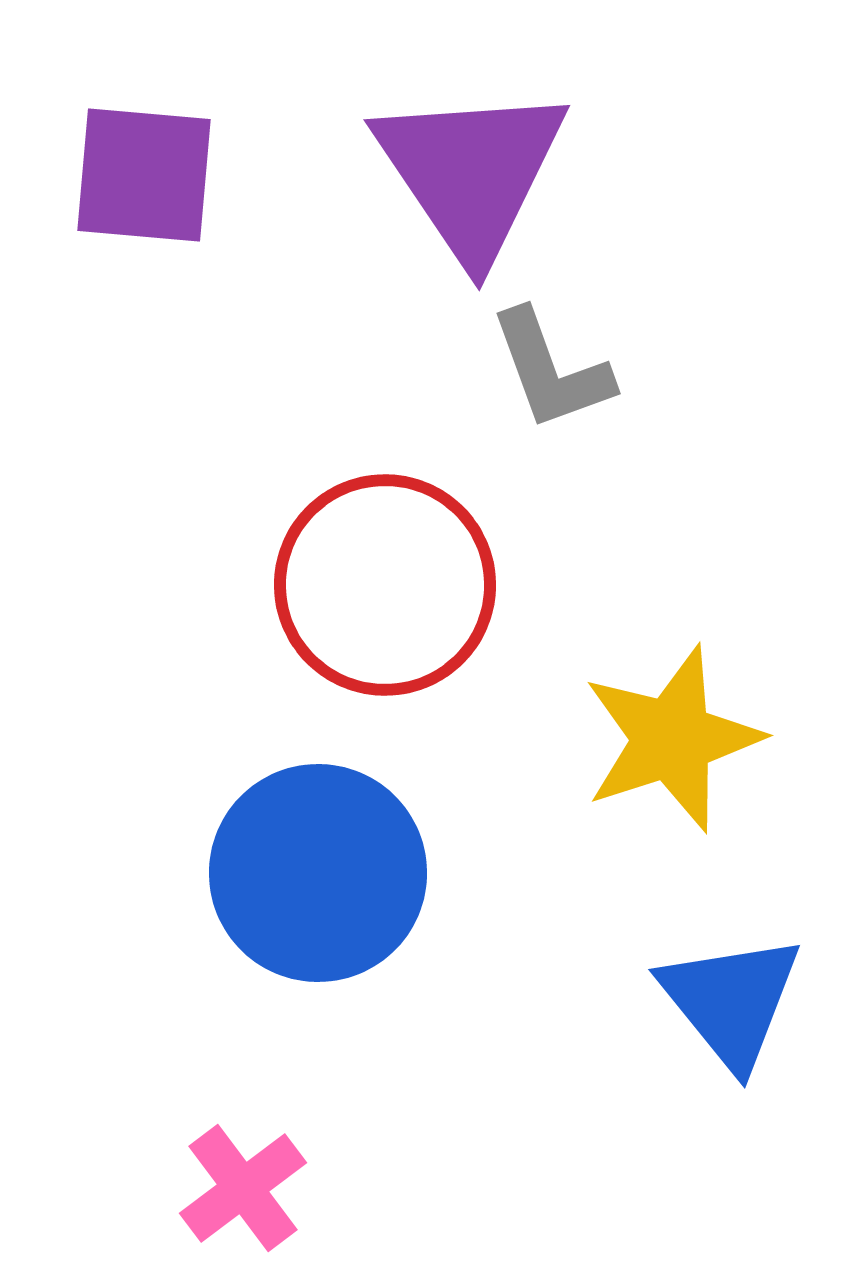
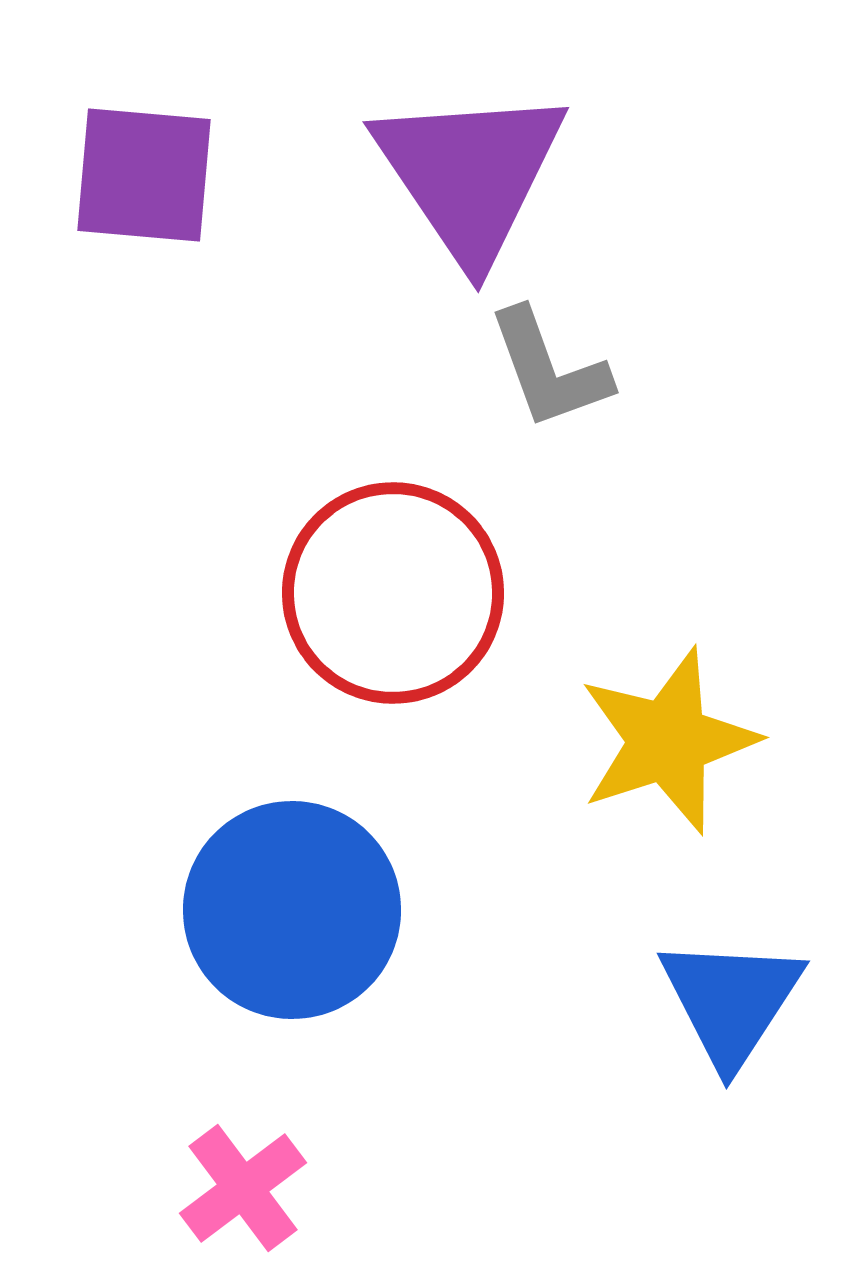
purple triangle: moved 1 px left, 2 px down
gray L-shape: moved 2 px left, 1 px up
red circle: moved 8 px right, 8 px down
yellow star: moved 4 px left, 2 px down
blue circle: moved 26 px left, 37 px down
blue triangle: rotated 12 degrees clockwise
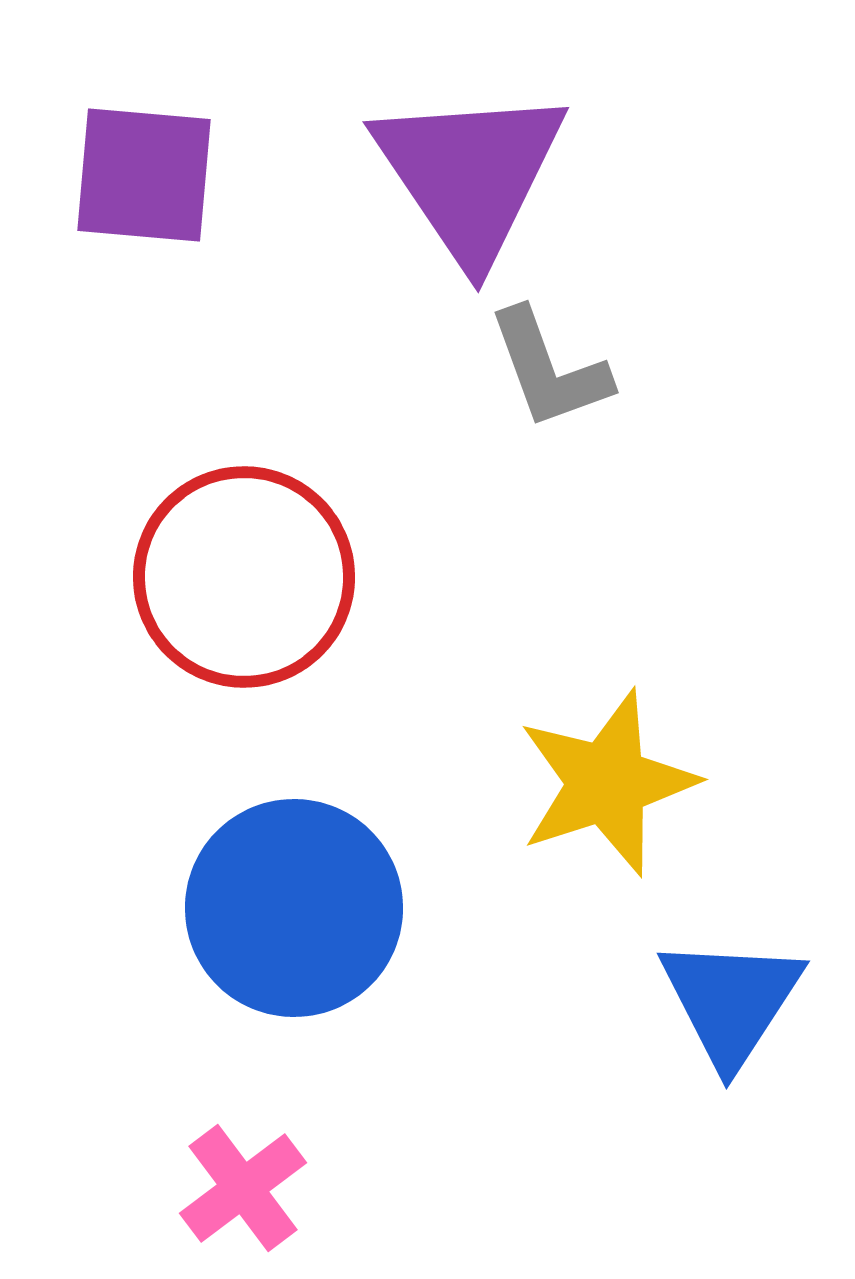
red circle: moved 149 px left, 16 px up
yellow star: moved 61 px left, 42 px down
blue circle: moved 2 px right, 2 px up
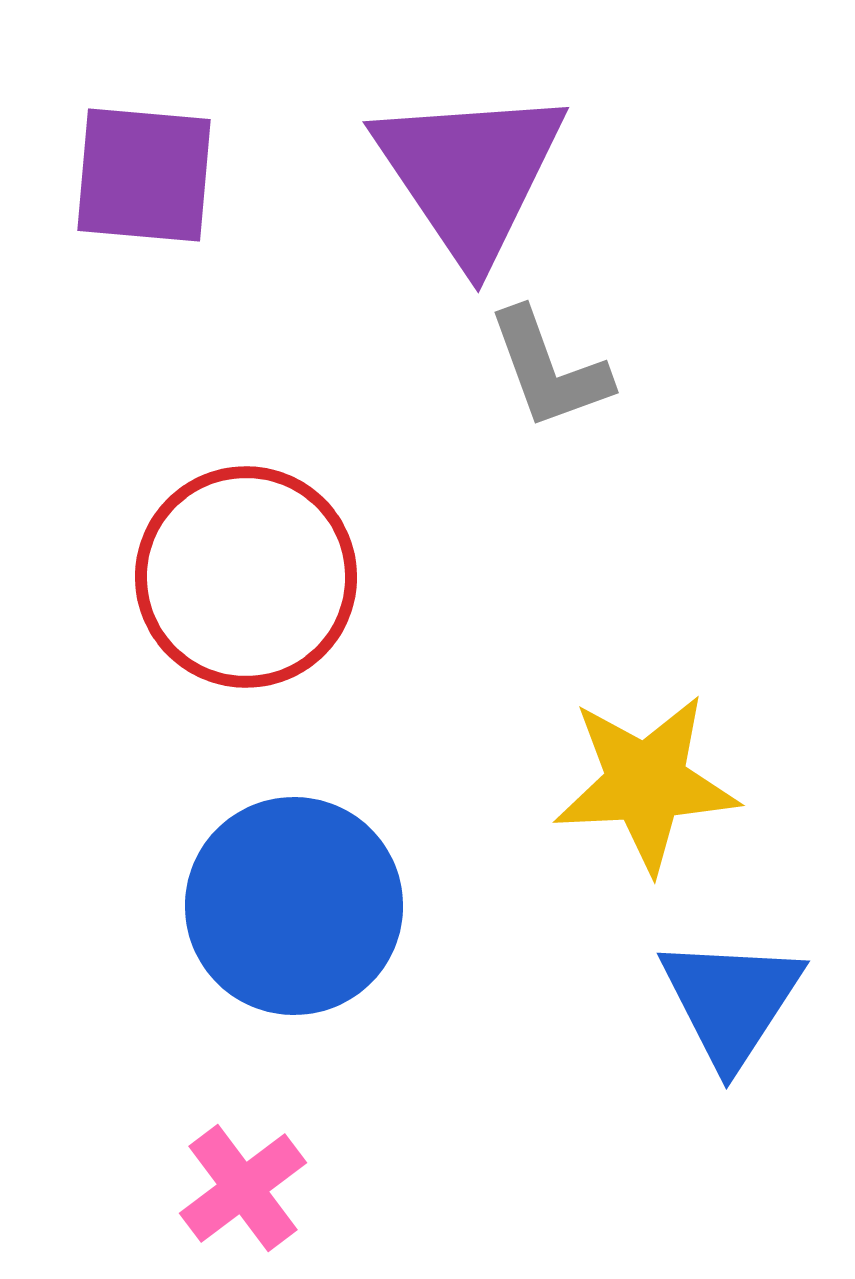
red circle: moved 2 px right
yellow star: moved 39 px right; rotated 15 degrees clockwise
blue circle: moved 2 px up
